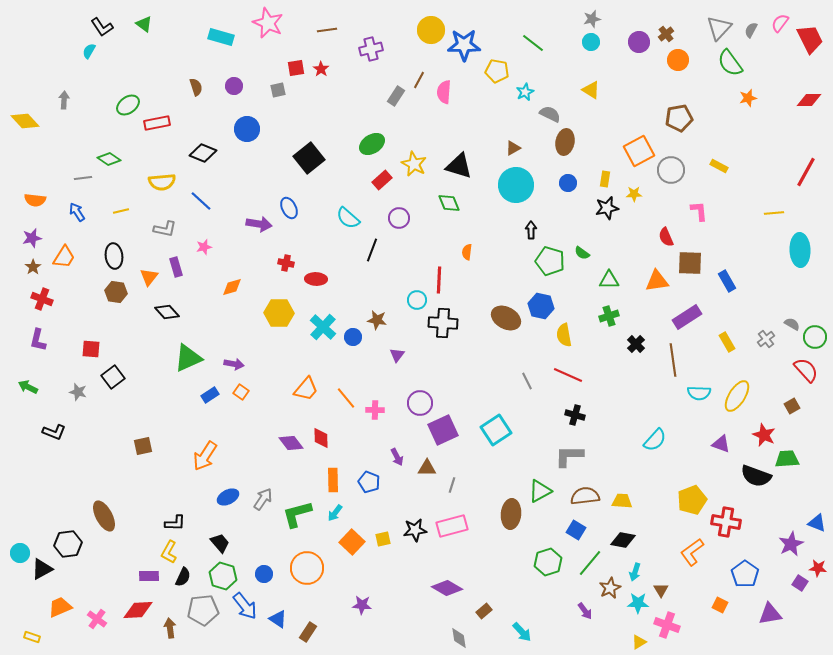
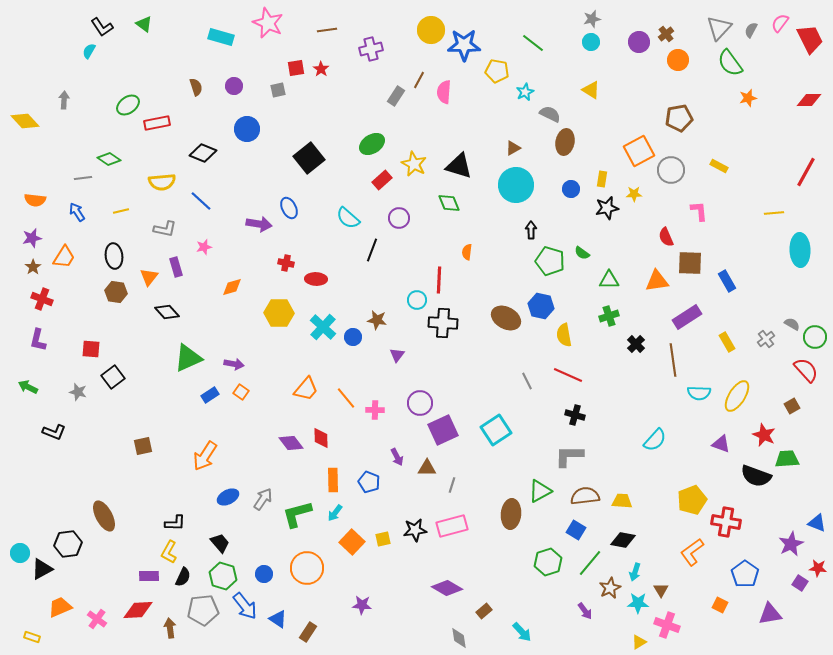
yellow rectangle at (605, 179): moved 3 px left
blue circle at (568, 183): moved 3 px right, 6 px down
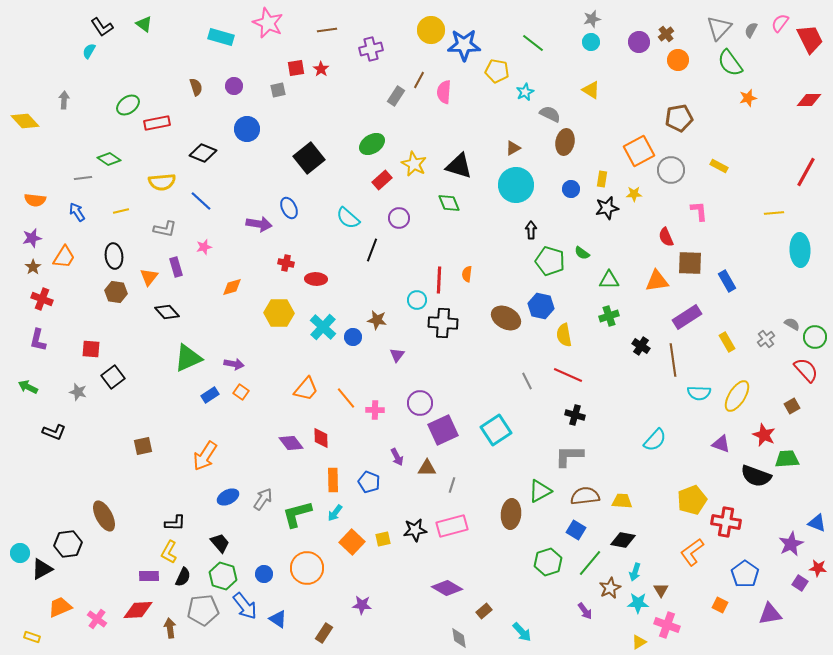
orange semicircle at (467, 252): moved 22 px down
black cross at (636, 344): moved 5 px right, 2 px down; rotated 12 degrees counterclockwise
brown rectangle at (308, 632): moved 16 px right, 1 px down
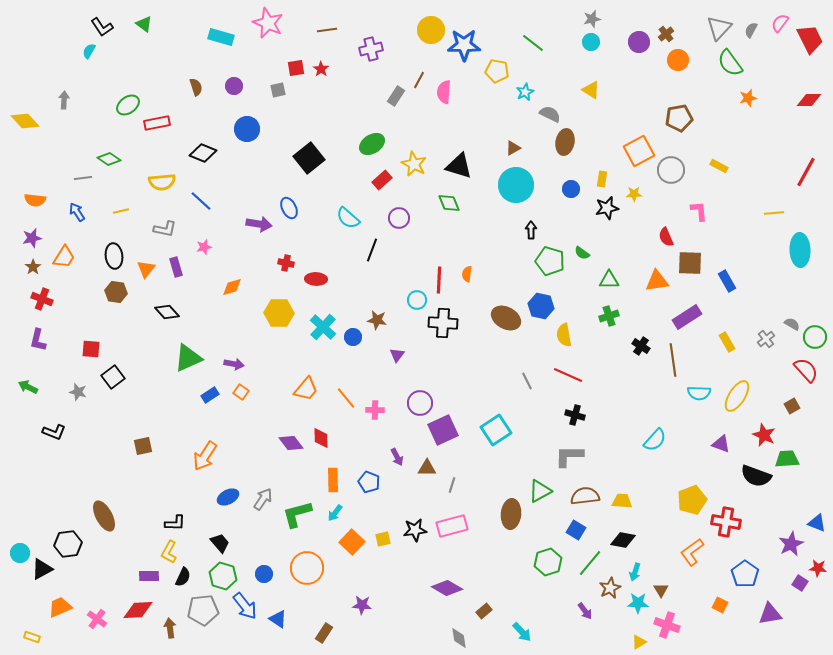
orange triangle at (149, 277): moved 3 px left, 8 px up
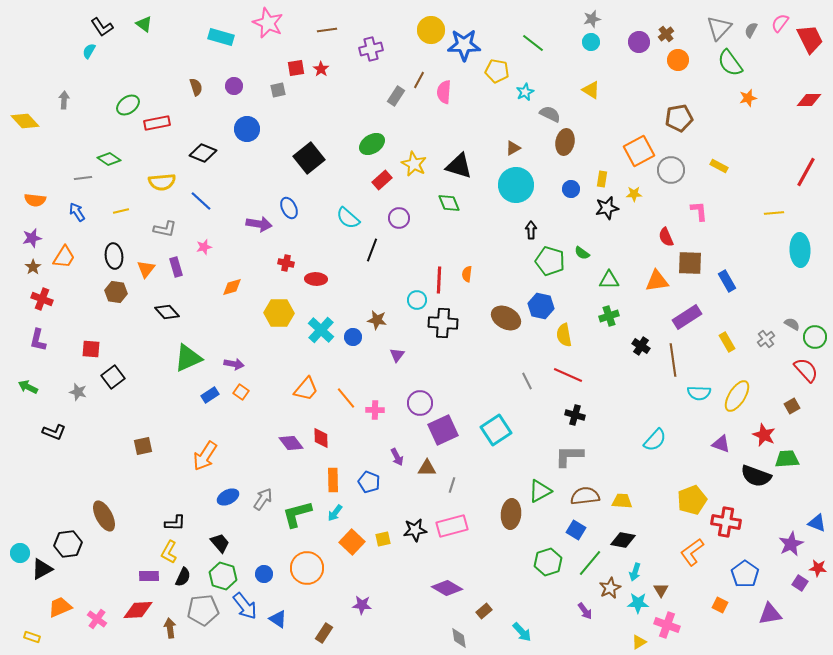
cyan cross at (323, 327): moved 2 px left, 3 px down
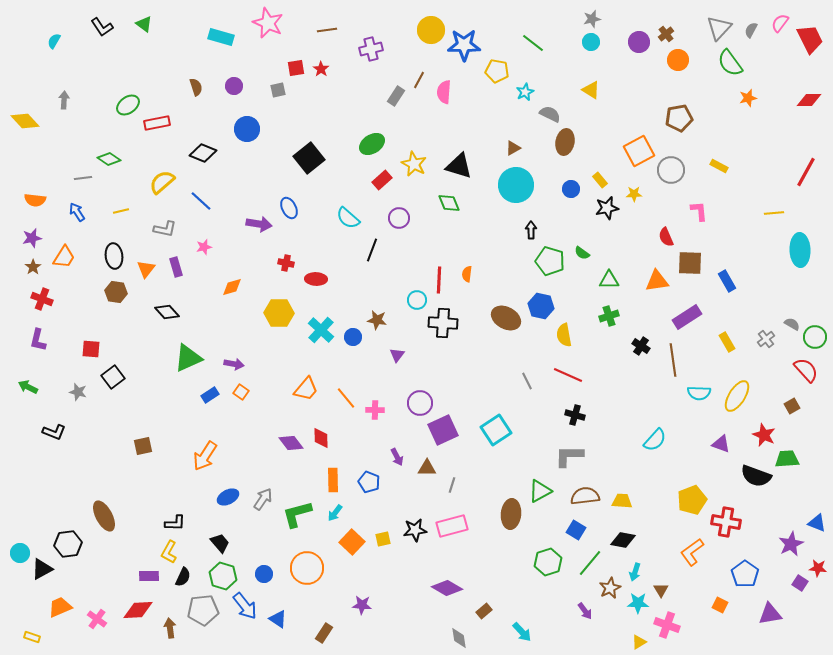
cyan semicircle at (89, 51): moved 35 px left, 10 px up
yellow rectangle at (602, 179): moved 2 px left, 1 px down; rotated 49 degrees counterclockwise
yellow semicircle at (162, 182): rotated 144 degrees clockwise
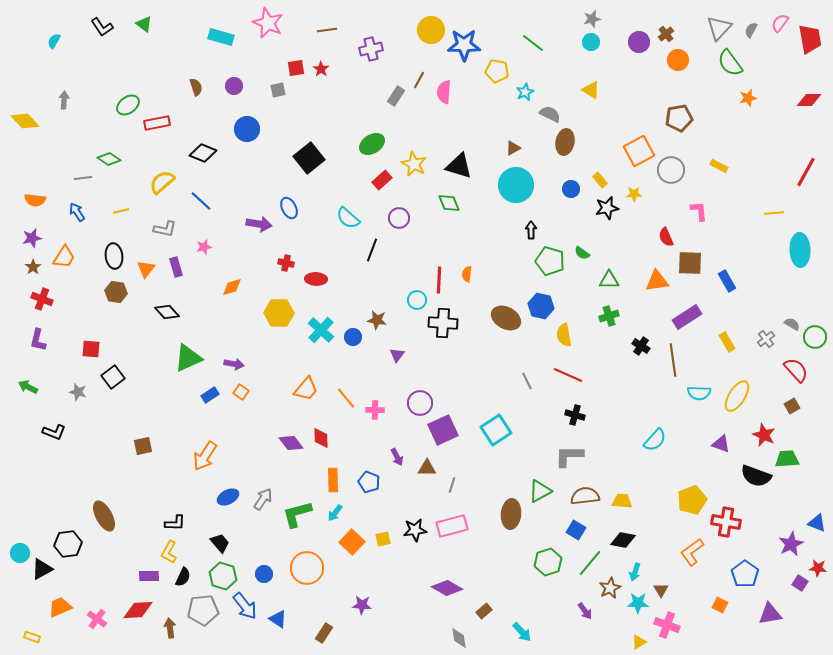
red trapezoid at (810, 39): rotated 16 degrees clockwise
red semicircle at (806, 370): moved 10 px left
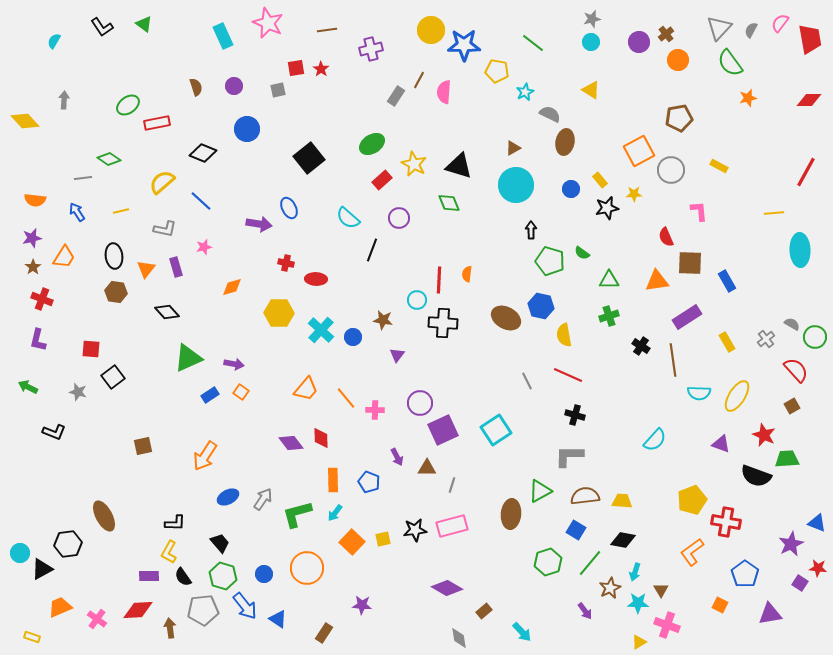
cyan rectangle at (221, 37): moved 2 px right, 1 px up; rotated 50 degrees clockwise
brown star at (377, 320): moved 6 px right
black semicircle at (183, 577): rotated 120 degrees clockwise
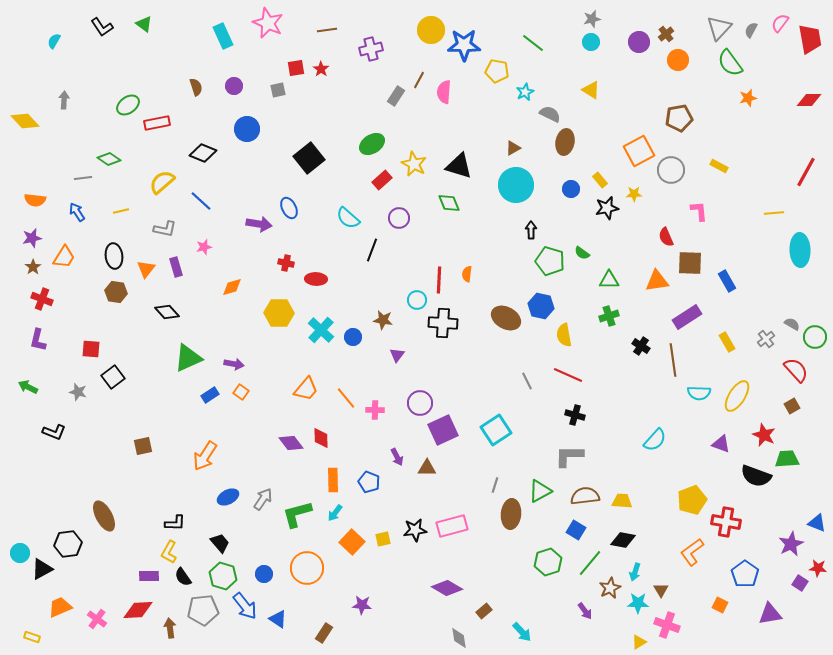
gray line at (452, 485): moved 43 px right
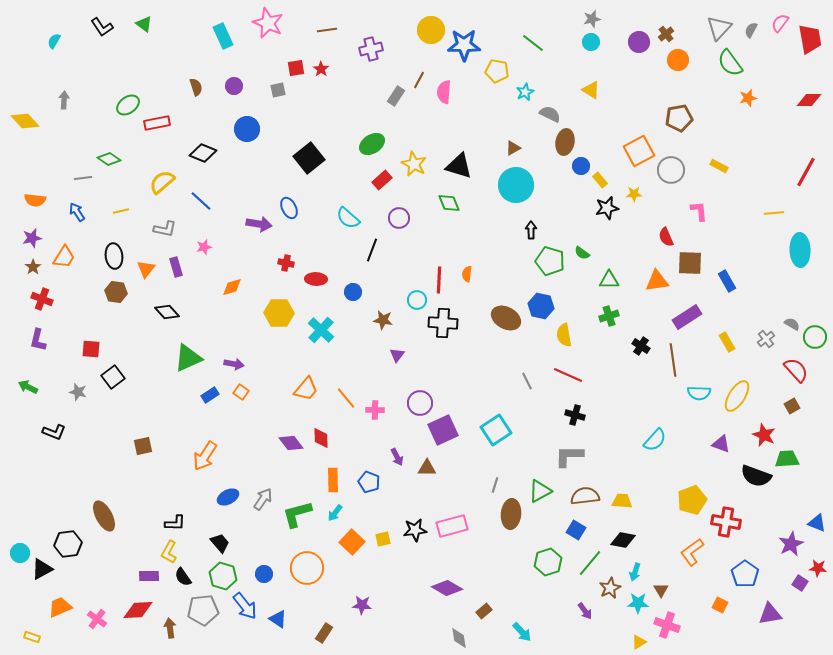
blue circle at (571, 189): moved 10 px right, 23 px up
blue circle at (353, 337): moved 45 px up
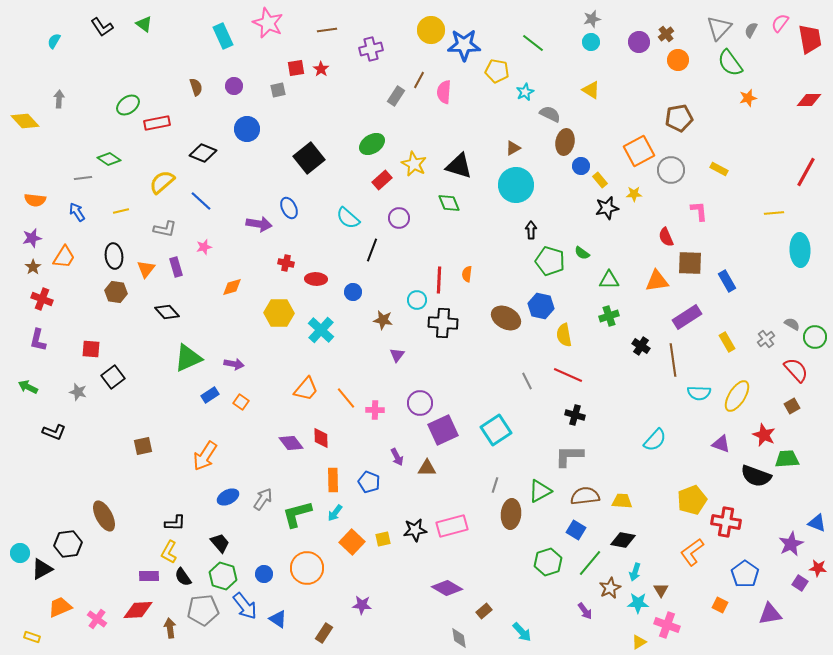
gray arrow at (64, 100): moved 5 px left, 1 px up
yellow rectangle at (719, 166): moved 3 px down
orange square at (241, 392): moved 10 px down
